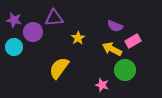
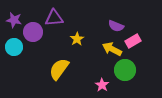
purple semicircle: moved 1 px right
yellow star: moved 1 px left, 1 px down
yellow semicircle: moved 1 px down
pink star: rotated 16 degrees clockwise
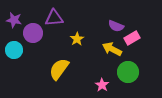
purple circle: moved 1 px down
pink rectangle: moved 1 px left, 3 px up
cyan circle: moved 3 px down
green circle: moved 3 px right, 2 px down
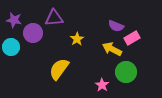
cyan circle: moved 3 px left, 3 px up
green circle: moved 2 px left
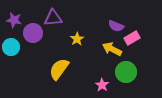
purple triangle: moved 1 px left
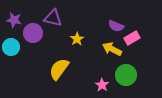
purple triangle: rotated 18 degrees clockwise
green circle: moved 3 px down
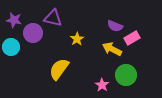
purple semicircle: moved 1 px left
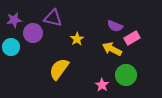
purple star: rotated 21 degrees counterclockwise
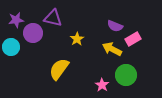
purple star: moved 2 px right
pink rectangle: moved 1 px right, 1 px down
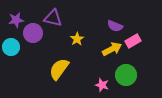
pink rectangle: moved 2 px down
yellow arrow: rotated 126 degrees clockwise
pink star: rotated 16 degrees counterclockwise
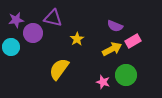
pink star: moved 1 px right, 3 px up
